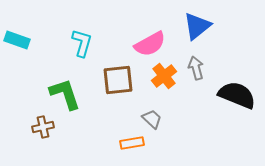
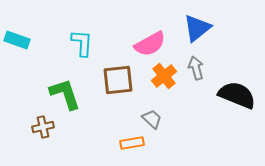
blue triangle: moved 2 px down
cyan L-shape: rotated 12 degrees counterclockwise
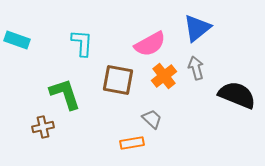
brown square: rotated 16 degrees clockwise
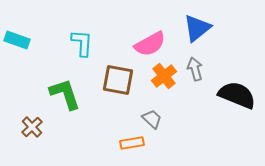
gray arrow: moved 1 px left, 1 px down
brown cross: moved 11 px left; rotated 30 degrees counterclockwise
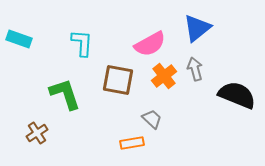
cyan rectangle: moved 2 px right, 1 px up
brown cross: moved 5 px right, 6 px down; rotated 10 degrees clockwise
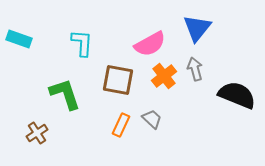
blue triangle: rotated 12 degrees counterclockwise
orange rectangle: moved 11 px left, 18 px up; rotated 55 degrees counterclockwise
